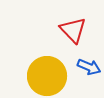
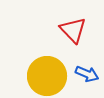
blue arrow: moved 2 px left, 7 px down
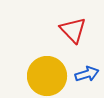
blue arrow: rotated 40 degrees counterclockwise
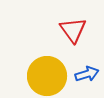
red triangle: rotated 8 degrees clockwise
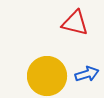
red triangle: moved 2 px right, 7 px up; rotated 40 degrees counterclockwise
